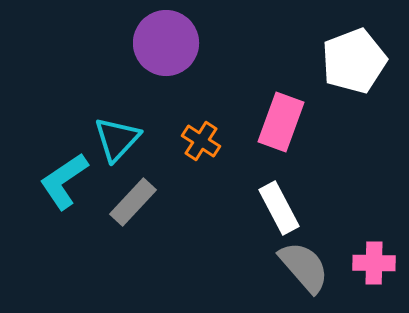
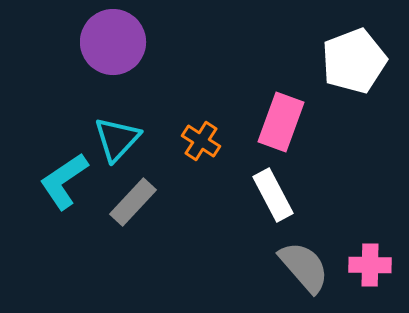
purple circle: moved 53 px left, 1 px up
white rectangle: moved 6 px left, 13 px up
pink cross: moved 4 px left, 2 px down
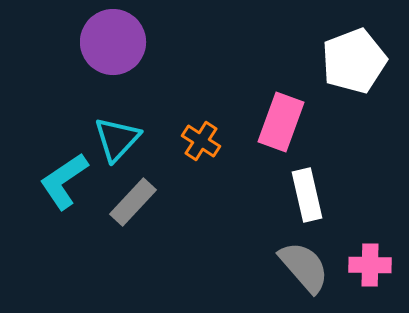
white rectangle: moved 34 px right; rotated 15 degrees clockwise
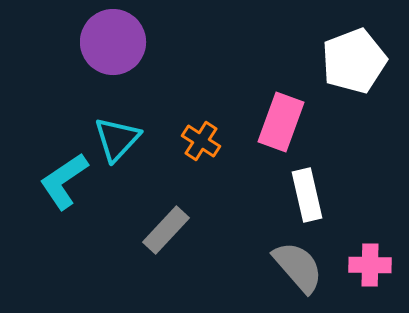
gray rectangle: moved 33 px right, 28 px down
gray semicircle: moved 6 px left
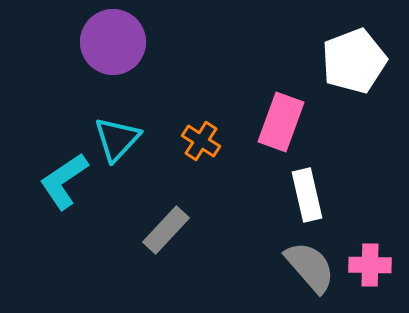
gray semicircle: moved 12 px right
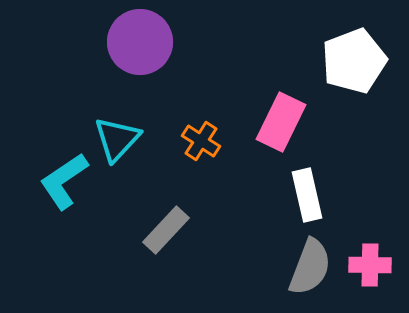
purple circle: moved 27 px right
pink rectangle: rotated 6 degrees clockwise
gray semicircle: rotated 62 degrees clockwise
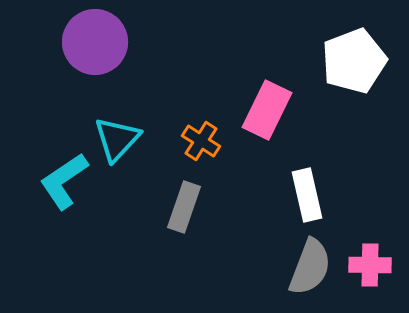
purple circle: moved 45 px left
pink rectangle: moved 14 px left, 12 px up
gray rectangle: moved 18 px right, 23 px up; rotated 24 degrees counterclockwise
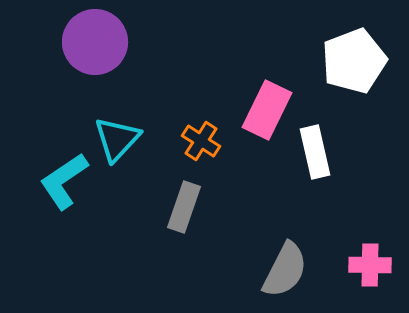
white rectangle: moved 8 px right, 43 px up
gray semicircle: moved 25 px left, 3 px down; rotated 6 degrees clockwise
